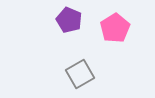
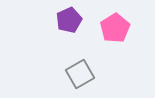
purple pentagon: rotated 25 degrees clockwise
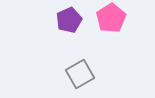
pink pentagon: moved 4 px left, 10 px up
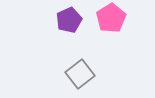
gray square: rotated 8 degrees counterclockwise
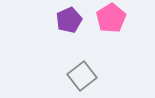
gray square: moved 2 px right, 2 px down
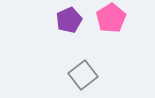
gray square: moved 1 px right, 1 px up
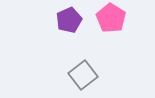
pink pentagon: rotated 8 degrees counterclockwise
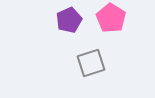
gray square: moved 8 px right, 12 px up; rotated 20 degrees clockwise
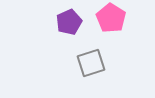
purple pentagon: moved 2 px down
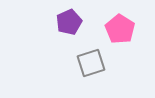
pink pentagon: moved 9 px right, 11 px down
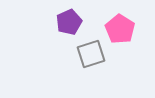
gray square: moved 9 px up
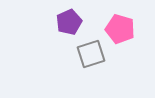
pink pentagon: rotated 16 degrees counterclockwise
